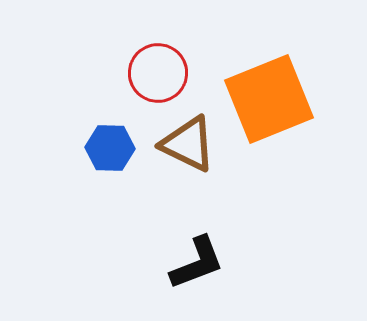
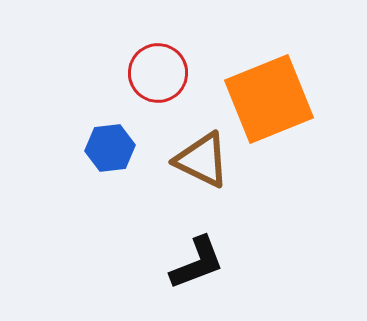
brown triangle: moved 14 px right, 16 px down
blue hexagon: rotated 9 degrees counterclockwise
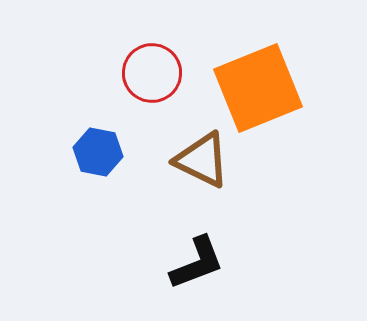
red circle: moved 6 px left
orange square: moved 11 px left, 11 px up
blue hexagon: moved 12 px left, 4 px down; rotated 18 degrees clockwise
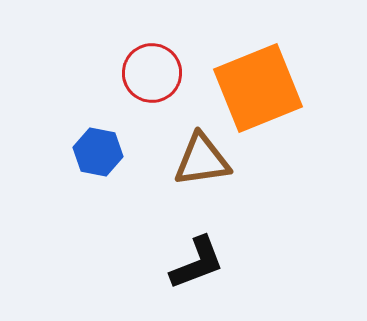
brown triangle: rotated 34 degrees counterclockwise
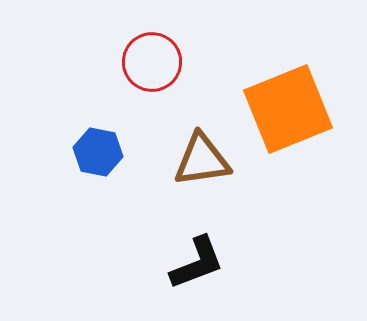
red circle: moved 11 px up
orange square: moved 30 px right, 21 px down
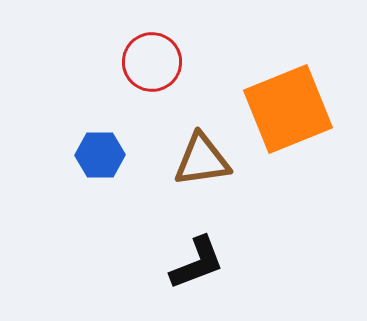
blue hexagon: moved 2 px right, 3 px down; rotated 12 degrees counterclockwise
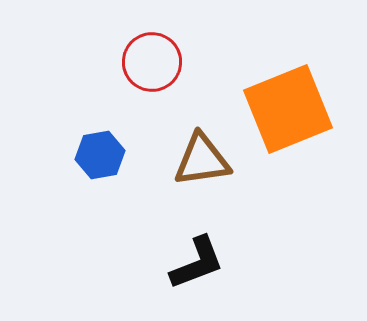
blue hexagon: rotated 9 degrees counterclockwise
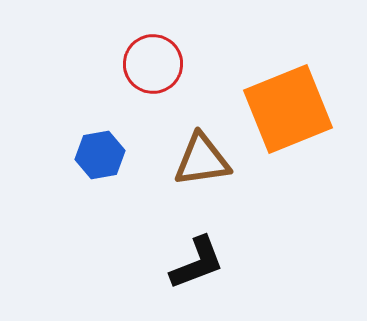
red circle: moved 1 px right, 2 px down
